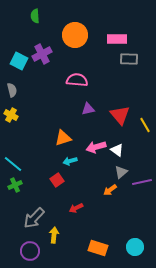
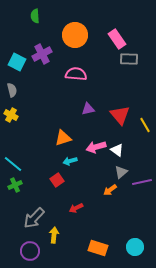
pink rectangle: rotated 54 degrees clockwise
cyan square: moved 2 px left, 1 px down
pink semicircle: moved 1 px left, 6 px up
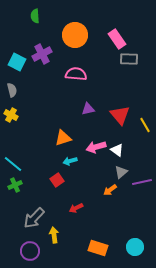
yellow arrow: rotated 14 degrees counterclockwise
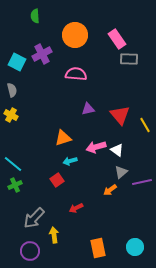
orange rectangle: rotated 60 degrees clockwise
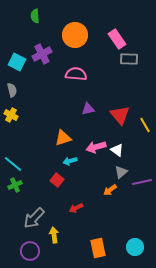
red square: rotated 16 degrees counterclockwise
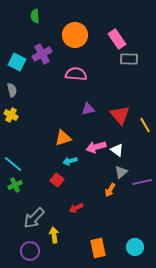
orange arrow: rotated 24 degrees counterclockwise
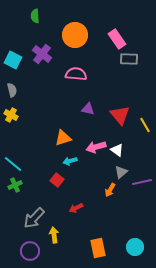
purple cross: rotated 24 degrees counterclockwise
cyan square: moved 4 px left, 2 px up
purple triangle: rotated 24 degrees clockwise
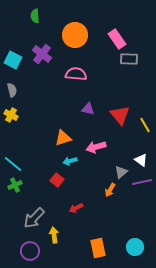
white triangle: moved 24 px right, 10 px down
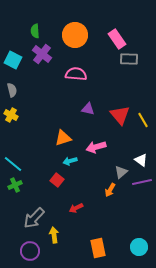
green semicircle: moved 15 px down
yellow line: moved 2 px left, 5 px up
cyan circle: moved 4 px right
